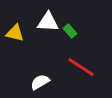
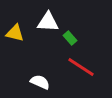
green rectangle: moved 7 px down
white semicircle: rotated 54 degrees clockwise
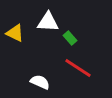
yellow triangle: rotated 12 degrees clockwise
red line: moved 3 px left, 1 px down
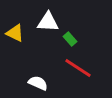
green rectangle: moved 1 px down
white semicircle: moved 2 px left, 1 px down
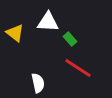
yellow triangle: rotated 12 degrees clockwise
white semicircle: rotated 54 degrees clockwise
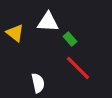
red line: rotated 12 degrees clockwise
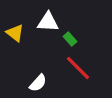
white semicircle: rotated 54 degrees clockwise
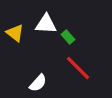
white triangle: moved 2 px left, 2 px down
green rectangle: moved 2 px left, 2 px up
